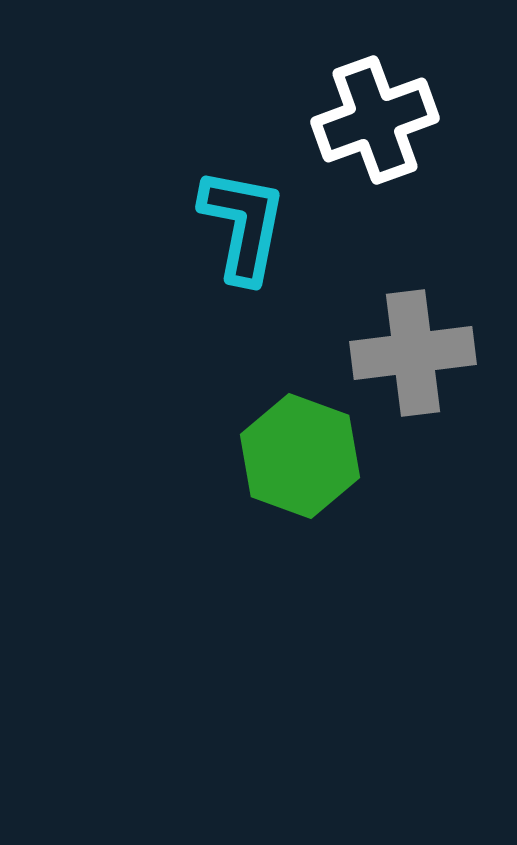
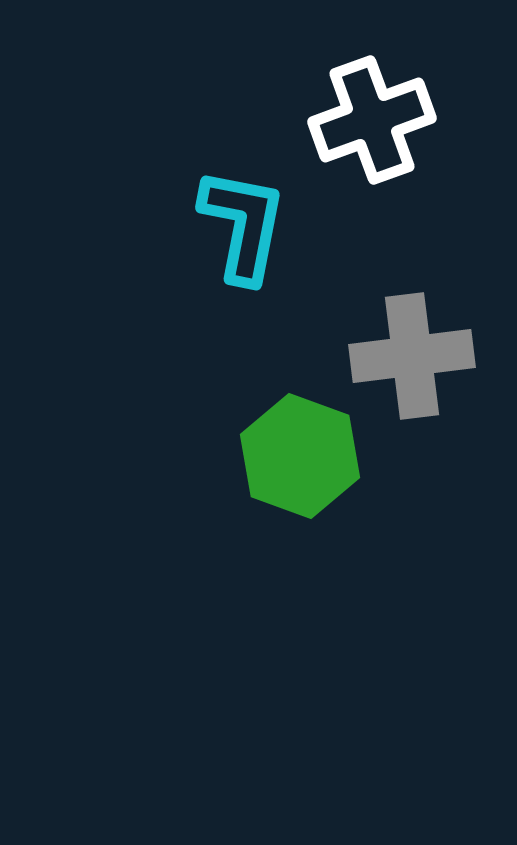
white cross: moved 3 px left
gray cross: moved 1 px left, 3 px down
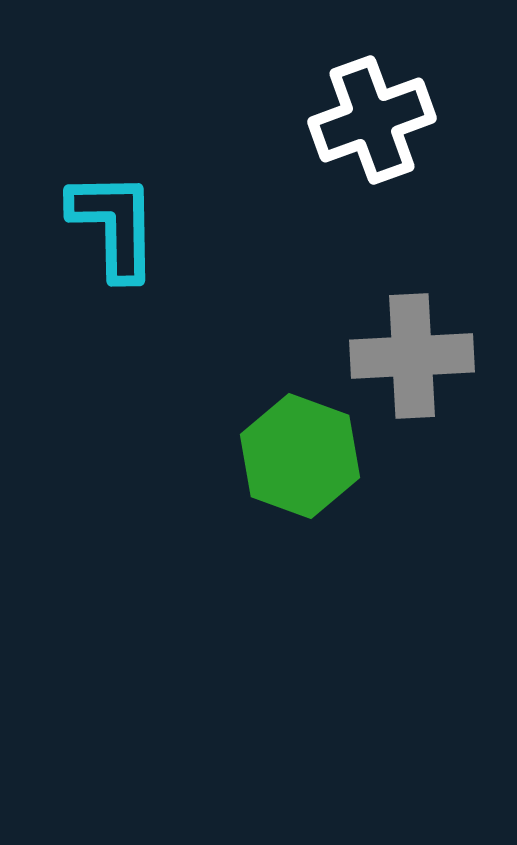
cyan L-shape: moved 129 px left; rotated 12 degrees counterclockwise
gray cross: rotated 4 degrees clockwise
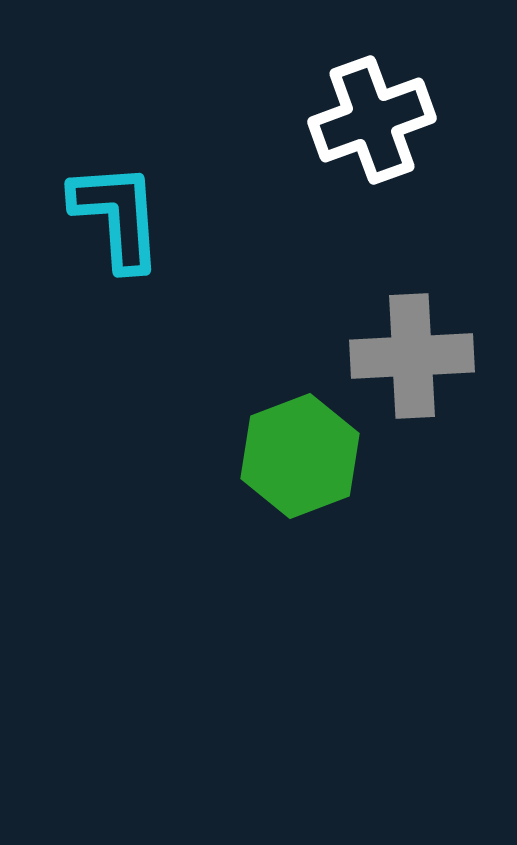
cyan L-shape: moved 3 px right, 9 px up; rotated 3 degrees counterclockwise
green hexagon: rotated 19 degrees clockwise
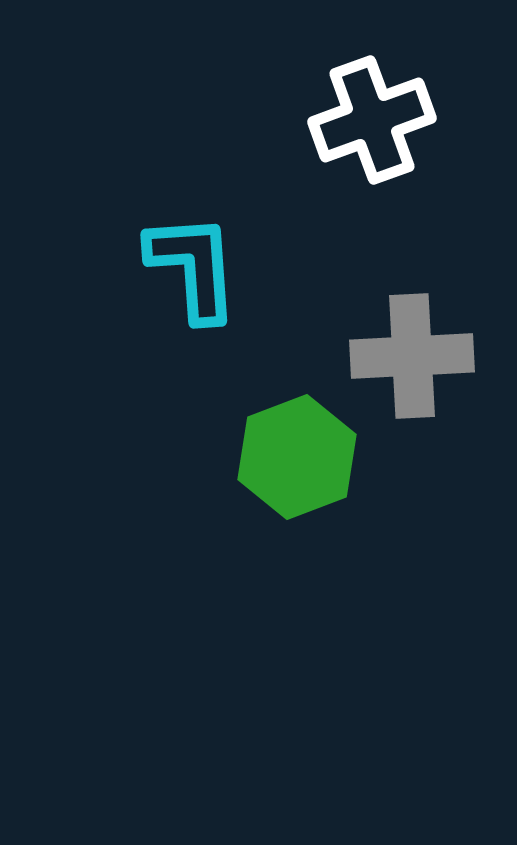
cyan L-shape: moved 76 px right, 51 px down
green hexagon: moved 3 px left, 1 px down
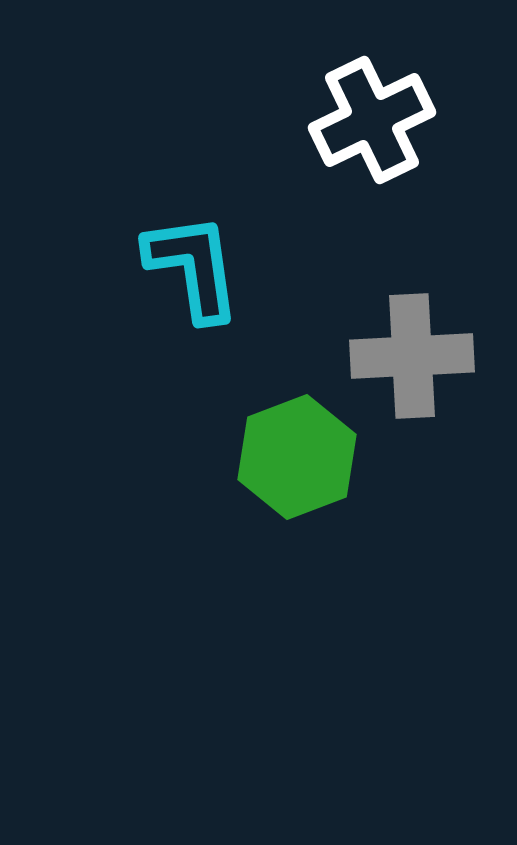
white cross: rotated 6 degrees counterclockwise
cyan L-shape: rotated 4 degrees counterclockwise
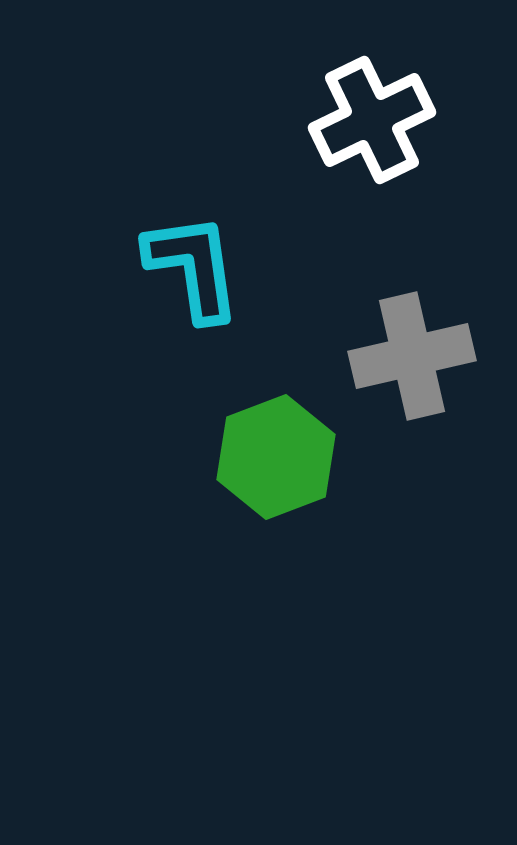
gray cross: rotated 10 degrees counterclockwise
green hexagon: moved 21 px left
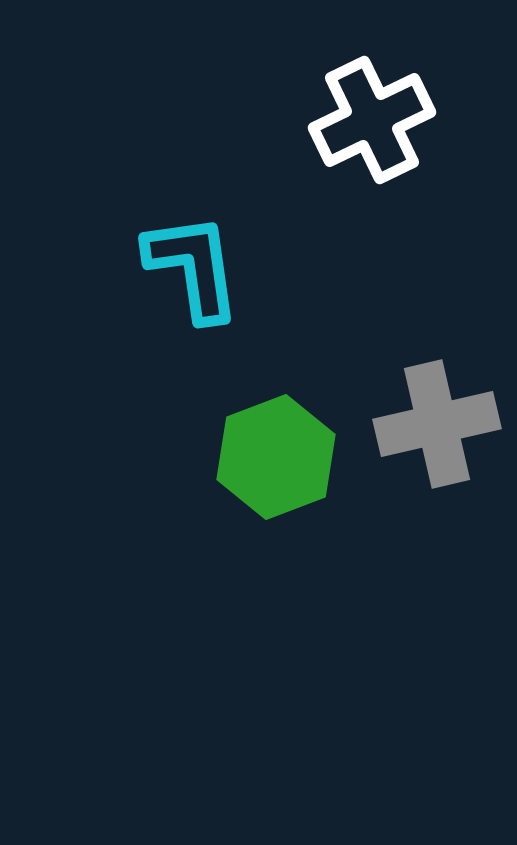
gray cross: moved 25 px right, 68 px down
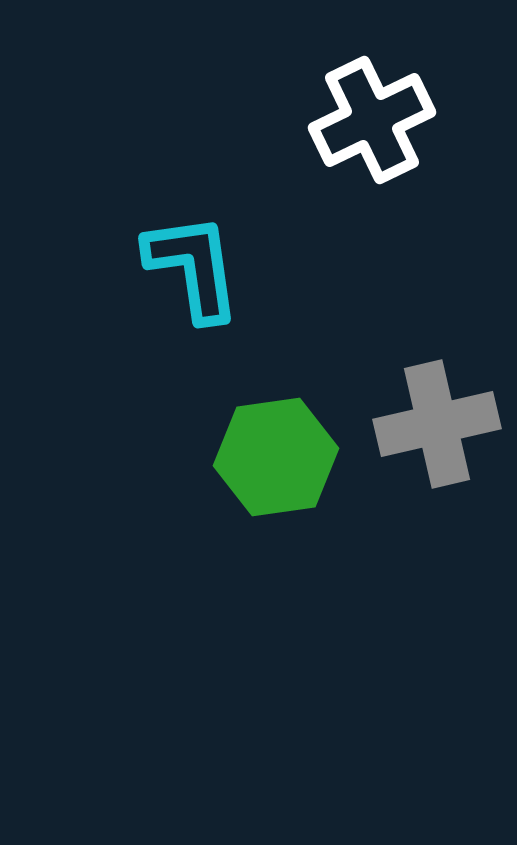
green hexagon: rotated 13 degrees clockwise
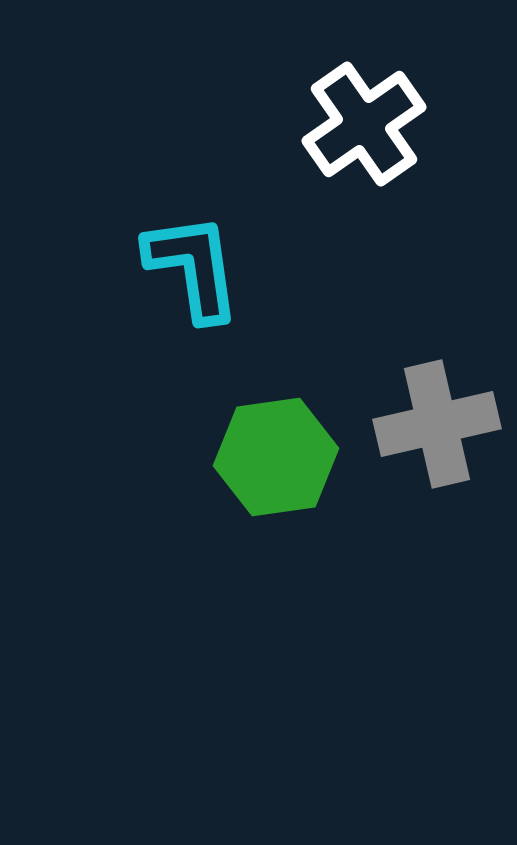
white cross: moved 8 px left, 4 px down; rotated 9 degrees counterclockwise
